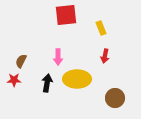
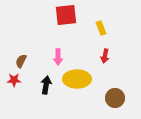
black arrow: moved 1 px left, 2 px down
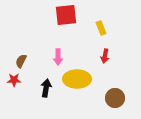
black arrow: moved 3 px down
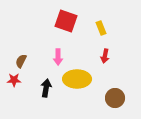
red square: moved 6 px down; rotated 25 degrees clockwise
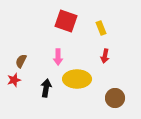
red star: rotated 16 degrees counterclockwise
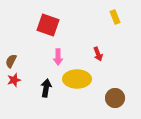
red square: moved 18 px left, 4 px down
yellow rectangle: moved 14 px right, 11 px up
red arrow: moved 7 px left, 2 px up; rotated 32 degrees counterclockwise
brown semicircle: moved 10 px left
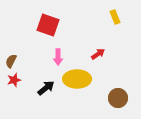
red arrow: rotated 104 degrees counterclockwise
black arrow: rotated 42 degrees clockwise
brown circle: moved 3 px right
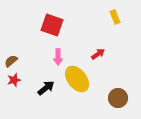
red square: moved 4 px right
brown semicircle: rotated 24 degrees clockwise
yellow ellipse: rotated 52 degrees clockwise
